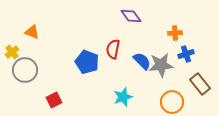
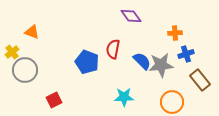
brown rectangle: moved 4 px up
cyan star: moved 1 px right; rotated 18 degrees clockwise
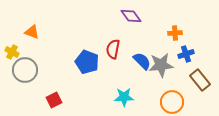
yellow cross: rotated 24 degrees counterclockwise
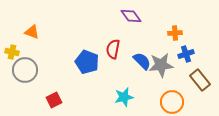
yellow cross: rotated 16 degrees counterclockwise
cyan star: rotated 12 degrees counterclockwise
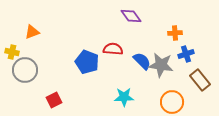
orange triangle: rotated 42 degrees counterclockwise
red semicircle: rotated 84 degrees clockwise
gray star: rotated 15 degrees clockwise
cyan star: rotated 12 degrees clockwise
